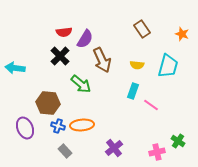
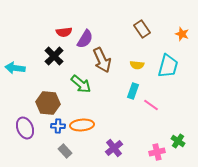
black cross: moved 6 px left
blue cross: rotated 16 degrees counterclockwise
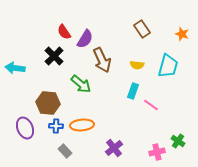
red semicircle: rotated 63 degrees clockwise
blue cross: moved 2 px left
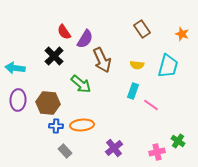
purple ellipse: moved 7 px left, 28 px up; rotated 25 degrees clockwise
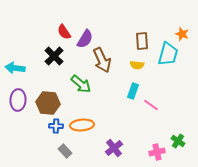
brown rectangle: moved 12 px down; rotated 30 degrees clockwise
cyan trapezoid: moved 12 px up
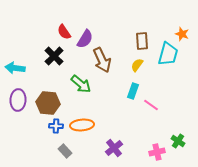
yellow semicircle: rotated 120 degrees clockwise
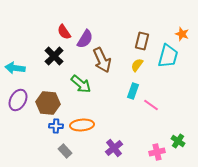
brown rectangle: rotated 18 degrees clockwise
cyan trapezoid: moved 2 px down
purple ellipse: rotated 25 degrees clockwise
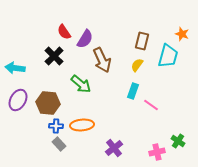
gray rectangle: moved 6 px left, 7 px up
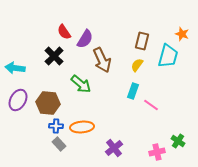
orange ellipse: moved 2 px down
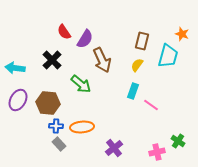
black cross: moved 2 px left, 4 px down
